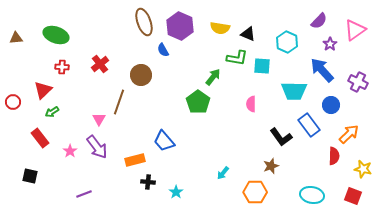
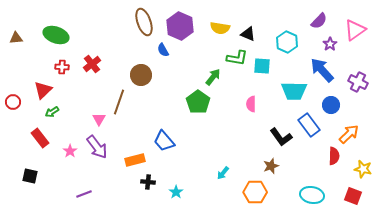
red cross at (100, 64): moved 8 px left
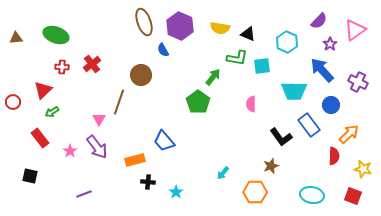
cyan square at (262, 66): rotated 12 degrees counterclockwise
